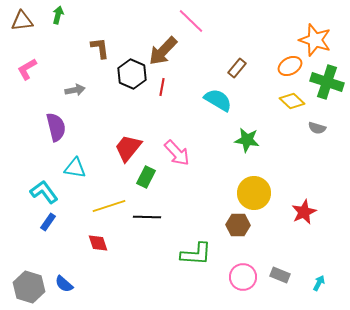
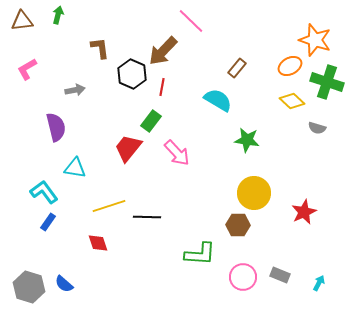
green rectangle: moved 5 px right, 56 px up; rotated 10 degrees clockwise
green L-shape: moved 4 px right
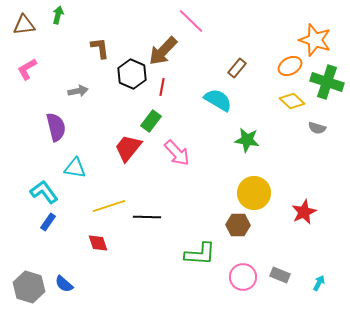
brown triangle: moved 2 px right, 4 px down
gray arrow: moved 3 px right, 1 px down
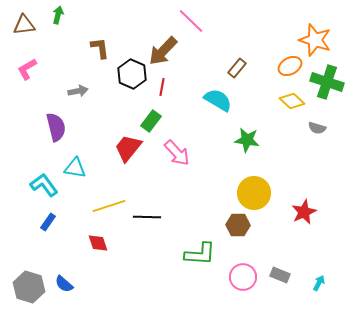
cyan L-shape: moved 7 px up
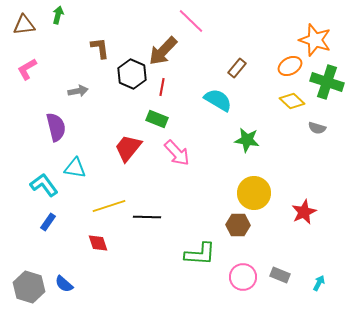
green rectangle: moved 6 px right, 2 px up; rotated 75 degrees clockwise
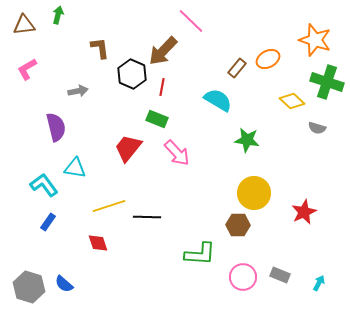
orange ellipse: moved 22 px left, 7 px up
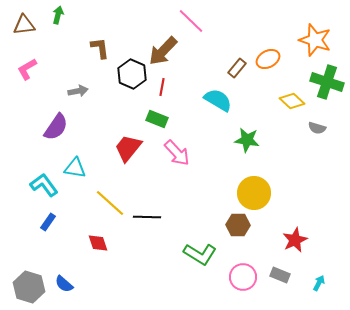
purple semicircle: rotated 48 degrees clockwise
yellow line: moved 1 px right, 3 px up; rotated 60 degrees clockwise
red star: moved 9 px left, 28 px down
green L-shape: rotated 28 degrees clockwise
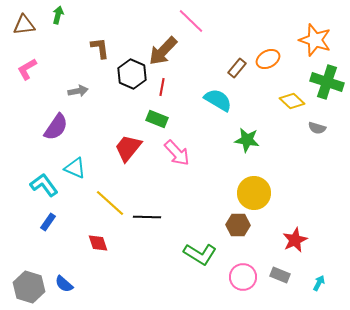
cyan triangle: rotated 15 degrees clockwise
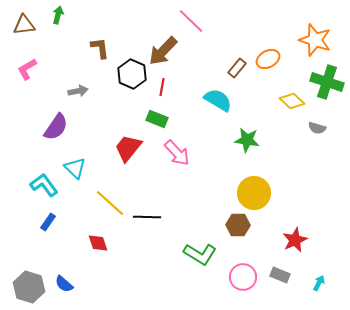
cyan triangle: rotated 20 degrees clockwise
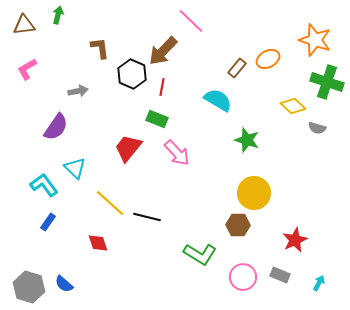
yellow diamond: moved 1 px right, 5 px down
green star: rotated 10 degrees clockwise
black line: rotated 12 degrees clockwise
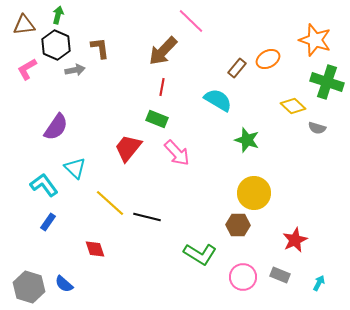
black hexagon: moved 76 px left, 29 px up
gray arrow: moved 3 px left, 21 px up
red diamond: moved 3 px left, 6 px down
